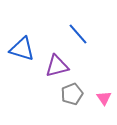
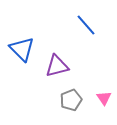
blue line: moved 8 px right, 9 px up
blue triangle: rotated 28 degrees clockwise
gray pentagon: moved 1 px left, 6 px down
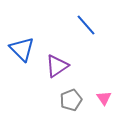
purple triangle: rotated 20 degrees counterclockwise
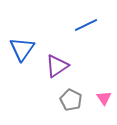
blue line: rotated 75 degrees counterclockwise
blue triangle: rotated 20 degrees clockwise
gray pentagon: rotated 25 degrees counterclockwise
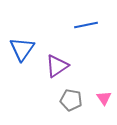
blue line: rotated 15 degrees clockwise
gray pentagon: rotated 15 degrees counterclockwise
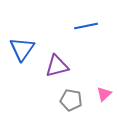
blue line: moved 1 px down
purple triangle: rotated 20 degrees clockwise
pink triangle: moved 4 px up; rotated 21 degrees clockwise
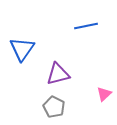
purple triangle: moved 1 px right, 8 px down
gray pentagon: moved 17 px left, 7 px down; rotated 15 degrees clockwise
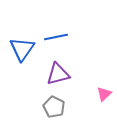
blue line: moved 30 px left, 11 px down
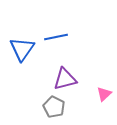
purple triangle: moved 7 px right, 5 px down
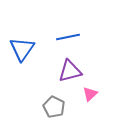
blue line: moved 12 px right
purple triangle: moved 5 px right, 8 px up
pink triangle: moved 14 px left
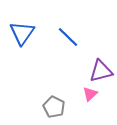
blue line: rotated 55 degrees clockwise
blue triangle: moved 16 px up
purple triangle: moved 31 px right
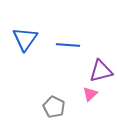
blue triangle: moved 3 px right, 6 px down
blue line: moved 8 px down; rotated 40 degrees counterclockwise
